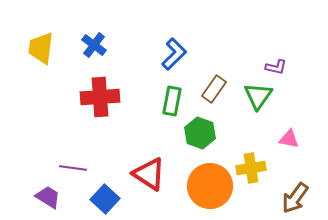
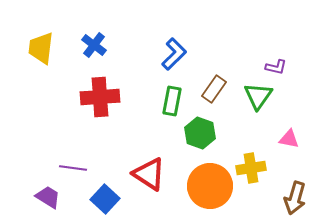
brown arrow: rotated 20 degrees counterclockwise
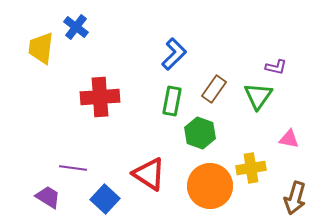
blue cross: moved 18 px left, 18 px up
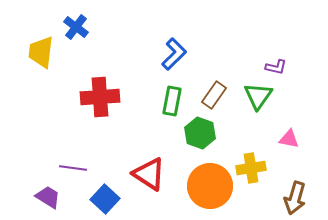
yellow trapezoid: moved 4 px down
brown rectangle: moved 6 px down
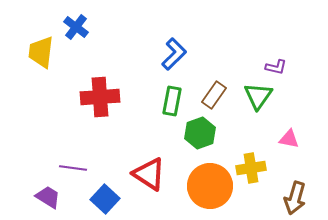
green hexagon: rotated 20 degrees clockwise
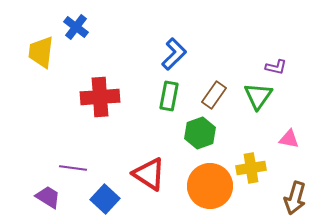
green rectangle: moved 3 px left, 5 px up
